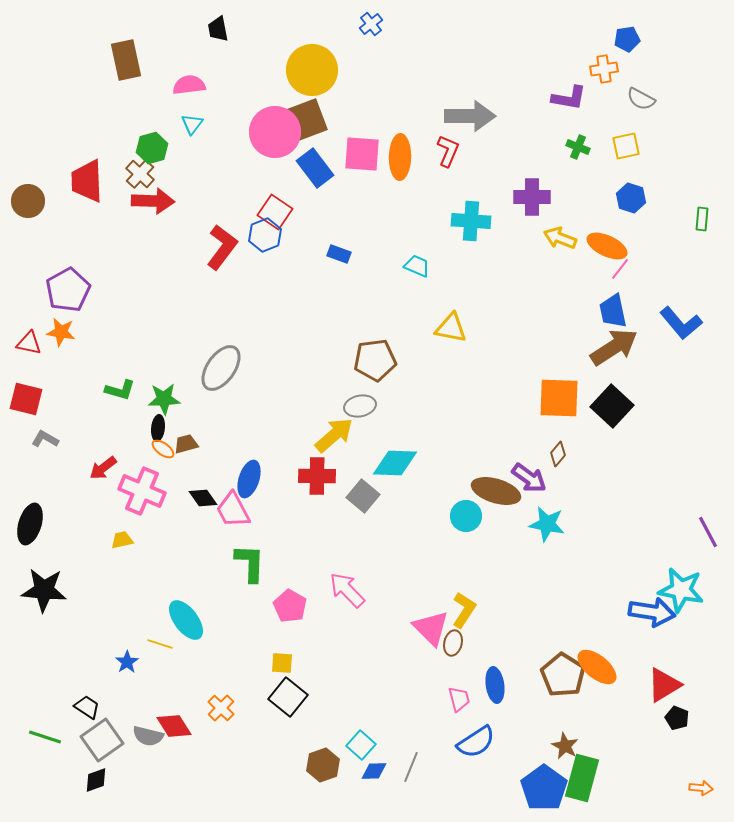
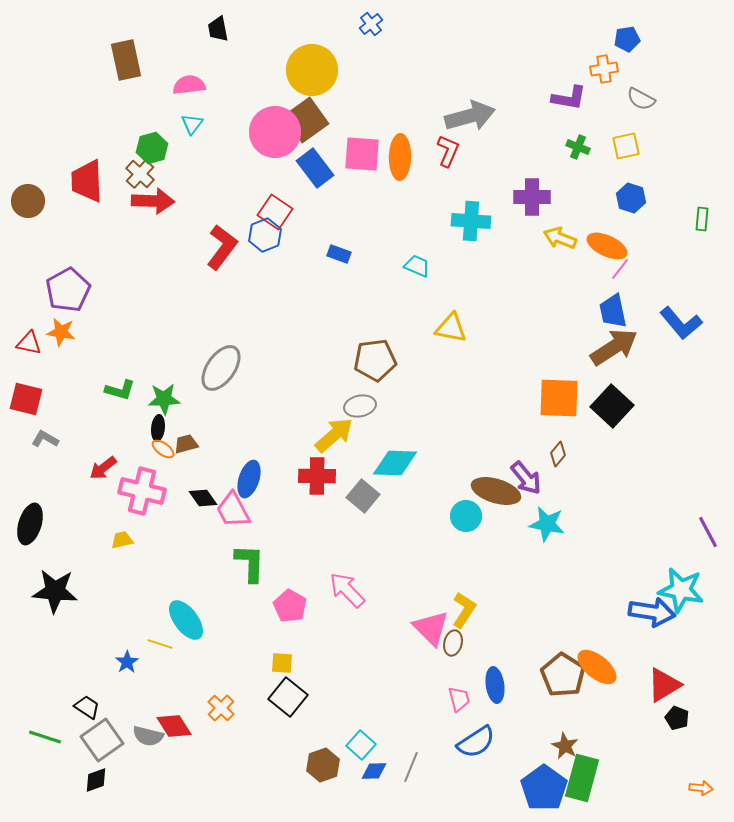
gray arrow at (470, 116): rotated 15 degrees counterclockwise
brown square at (306, 120): rotated 15 degrees counterclockwise
purple arrow at (529, 478): moved 3 px left; rotated 15 degrees clockwise
pink cross at (142, 491): rotated 9 degrees counterclockwise
black star at (44, 590): moved 11 px right, 1 px down
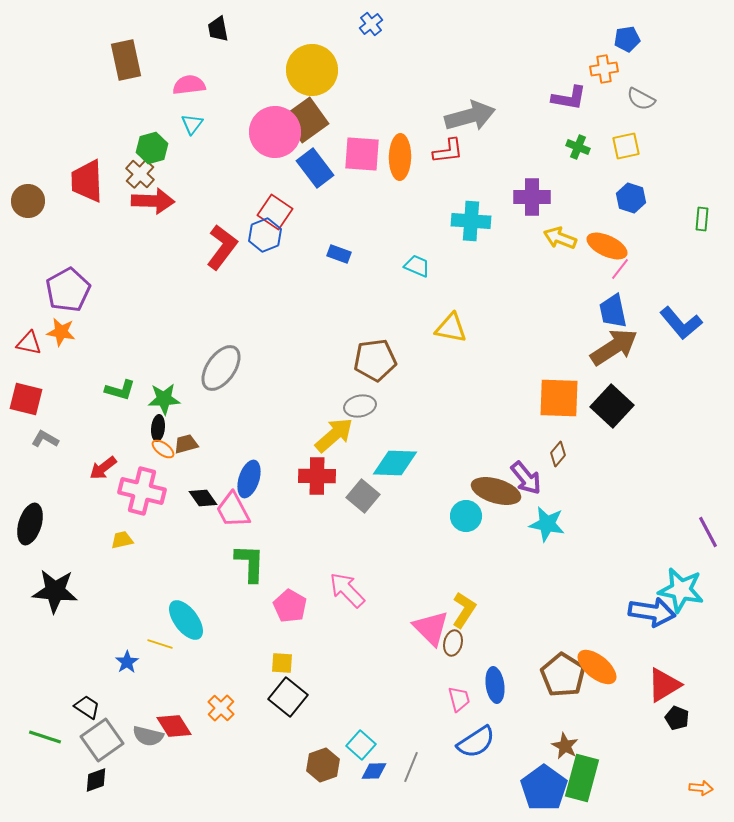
red L-shape at (448, 151): rotated 60 degrees clockwise
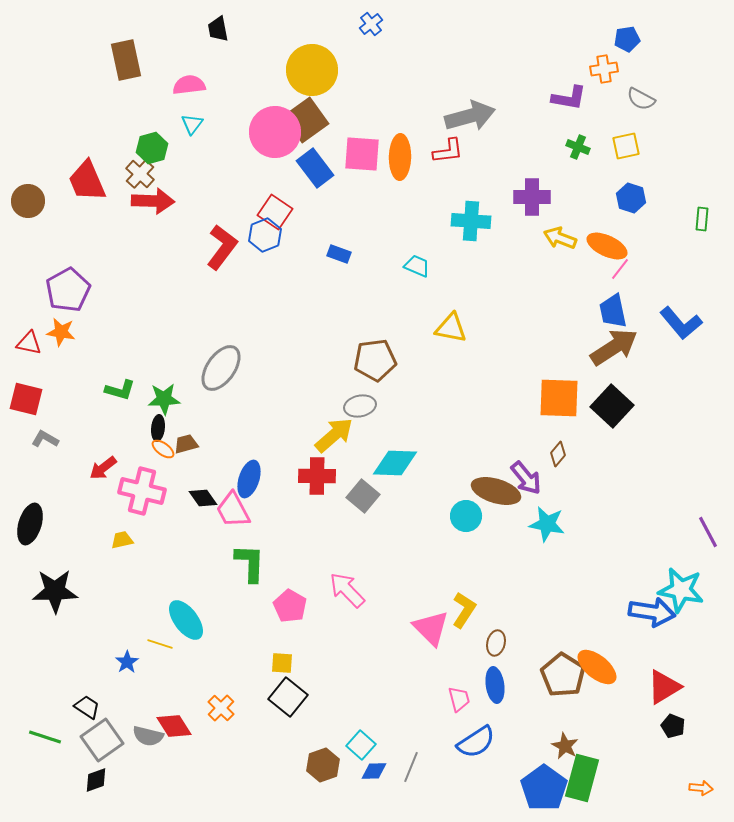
red trapezoid at (87, 181): rotated 21 degrees counterclockwise
black star at (55, 591): rotated 6 degrees counterclockwise
brown ellipse at (453, 643): moved 43 px right
red triangle at (664, 685): moved 2 px down
black pentagon at (677, 718): moved 4 px left, 8 px down
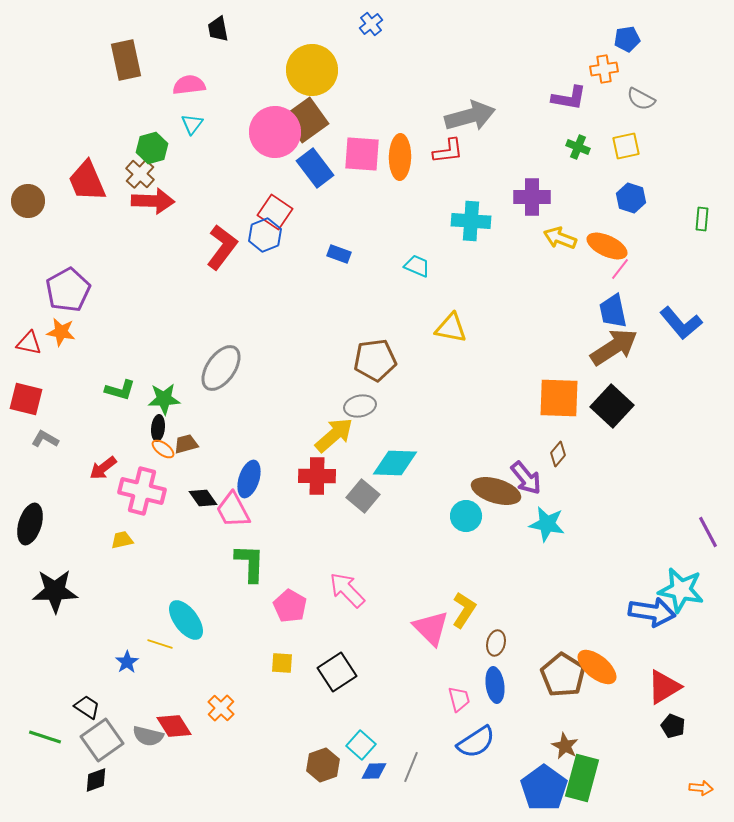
black square at (288, 697): moved 49 px right, 25 px up; rotated 18 degrees clockwise
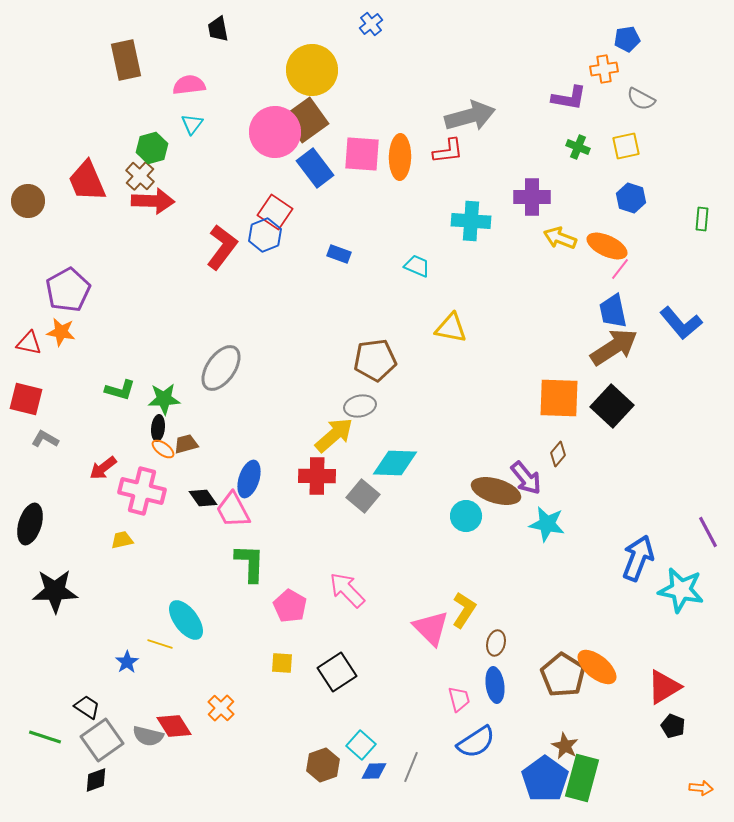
brown cross at (140, 174): moved 2 px down
blue arrow at (652, 612): moved 14 px left, 54 px up; rotated 78 degrees counterclockwise
blue pentagon at (544, 788): moved 1 px right, 9 px up
